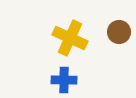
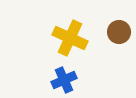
blue cross: rotated 25 degrees counterclockwise
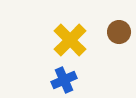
yellow cross: moved 2 px down; rotated 20 degrees clockwise
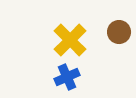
blue cross: moved 3 px right, 3 px up
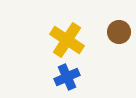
yellow cross: moved 3 px left; rotated 12 degrees counterclockwise
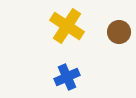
yellow cross: moved 14 px up
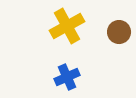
yellow cross: rotated 28 degrees clockwise
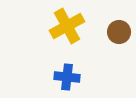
blue cross: rotated 30 degrees clockwise
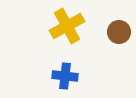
blue cross: moved 2 px left, 1 px up
